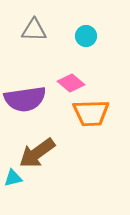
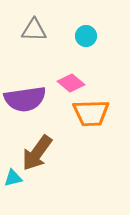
brown arrow: rotated 18 degrees counterclockwise
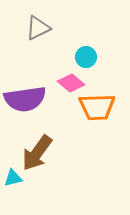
gray triangle: moved 4 px right, 2 px up; rotated 28 degrees counterclockwise
cyan circle: moved 21 px down
orange trapezoid: moved 6 px right, 6 px up
